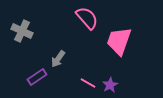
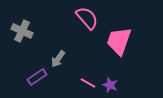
purple star: rotated 21 degrees counterclockwise
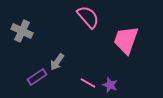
pink semicircle: moved 1 px right, 1 px up
pink trapezoid: moved 7 px right, 1 px up
gray arrow: moved 1 px left, 3 px down
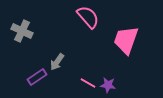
purple star: moved 2 px left; rotated 14 degrees counterclockwise
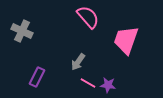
gray arrow: moved 21 px right
purple rectangle: rotated 30 degrees counterclockwise
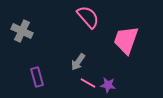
purple rectangle: rotated 42 degrees counterclockwise
